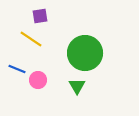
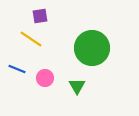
green circle: moved 7 px right, 5 px up
pink circle: moved 7 px right, 2 px up
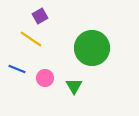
purple square: rotated 21 degrees counterclockwise
green triangle: moved 3 px left
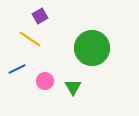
yellow line: moved 1 px left
blue line: rotated 48 degrees counterclockwise
pink circle: moved 3 px down
green triangle: moved 1 px left, 1 px down
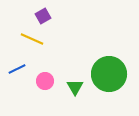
purple square: moved 3 px right
yellow line: moved 2 px right; rotated 10 degrees counterclockwise
green circle: moved 17 px right, 26 px down
green triangle: moved 2 px right
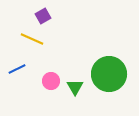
pink circle: moved 6 px right
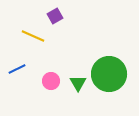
purple square: moved 12 px right
yellow line: moved 1 px right, 3 px up
green triangle: moved 3 px right, 4 px up
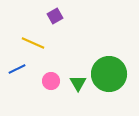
yellow line: moved 7 px down
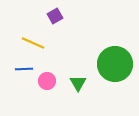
blue line: moved 7 px right; rotated 24 degrees clockwise
green circle: moved 6 px right, 10 px up
pink circle: moved 4 px left
